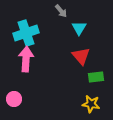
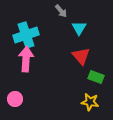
cyan cross: moved 2 px down
green rectangle: rotated 28 degrees clockwise
pink circle: moved 1 px right
yellow star: moved 1 px left, 2 px up
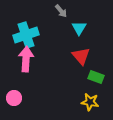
pink circle: moved 1 px left, 1 px up
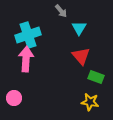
cyan cross: moved 2 px right
